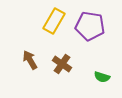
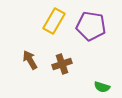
purple pentagon: moved 1 px right
brown cross: rotated 36 degrees clockwise
green semicircle: moved 10 px down
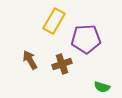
purple pentagon: moved 5 px left, 13 px down; rotated 12 degrees counterclockwise
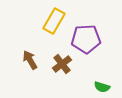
brown cross: rotated 18 degrees counterclockwise
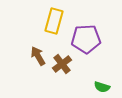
yellow rectangle: rotated 15 degrees counterclockwise
brown arrow: moved 8 px right, 4 px up
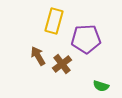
green semicircle: moved 1 px left, 1 px up
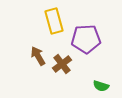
yellow rectangle: rotated 30 degrees counterclockwise
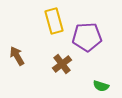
purple pentagon: moved 1 px right, 2 px up
brown arrow: moved 21 px left
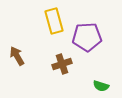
brown cross: rotated 18 degrees clockwise
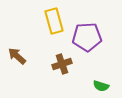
brown arrow: rotated 18 degrees counterclockwise
